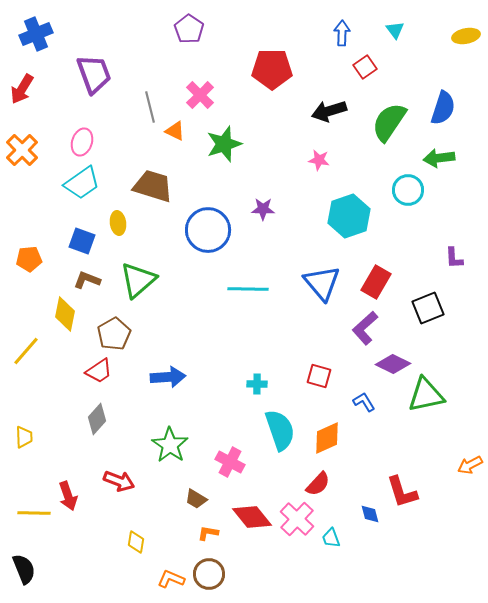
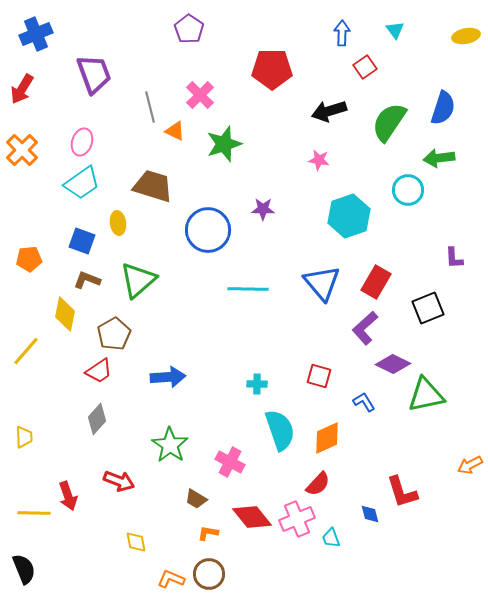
pink cross at (297, 519): rotated 24 degrees clockwise
yellow diamond at (136, 542): rotated 20 degrees counterclockwise
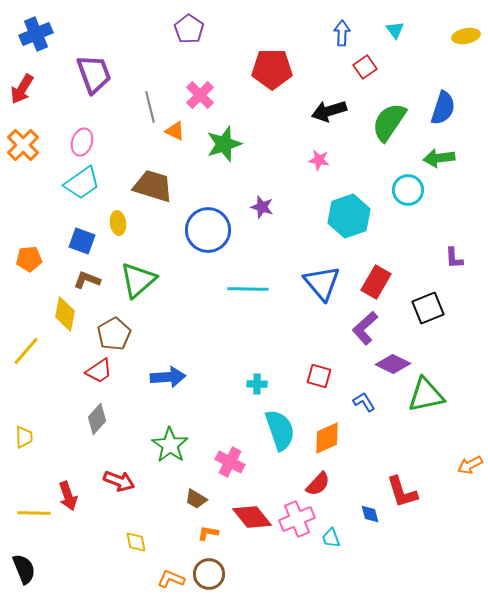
orange cross at (22, 150): moved 1 px right, 5 px up
purple star at (263, 209): moved 1 px left, 2 px up; rotated 15 degrees clockwise
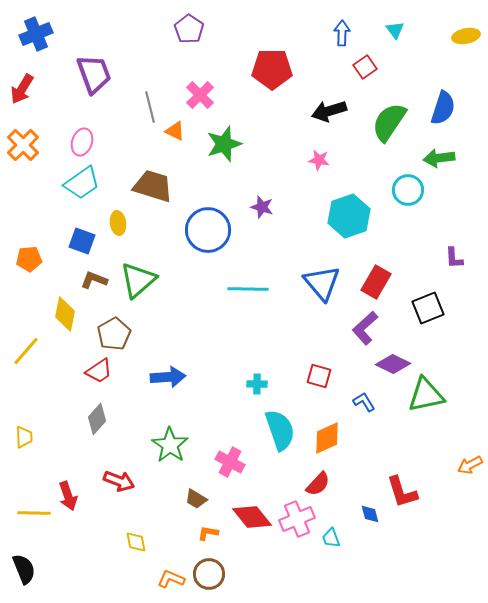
brown L-shape at (87, 280): moved 7 px right
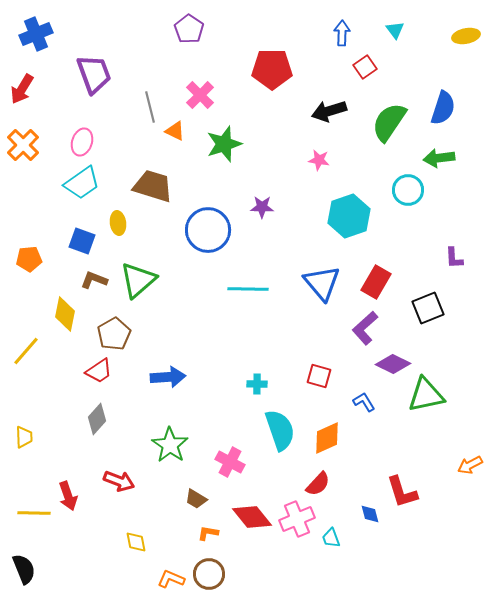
purple star at (262, 207): rotated 15 degrees counterclockwise
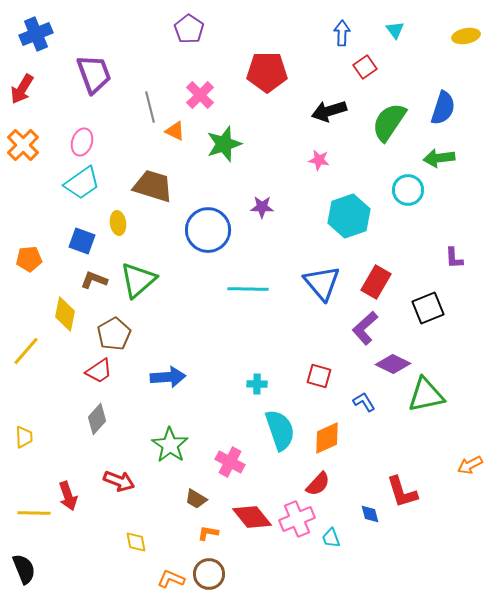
red pentagon at (272, 69): moved 5 px left, 3 px down
